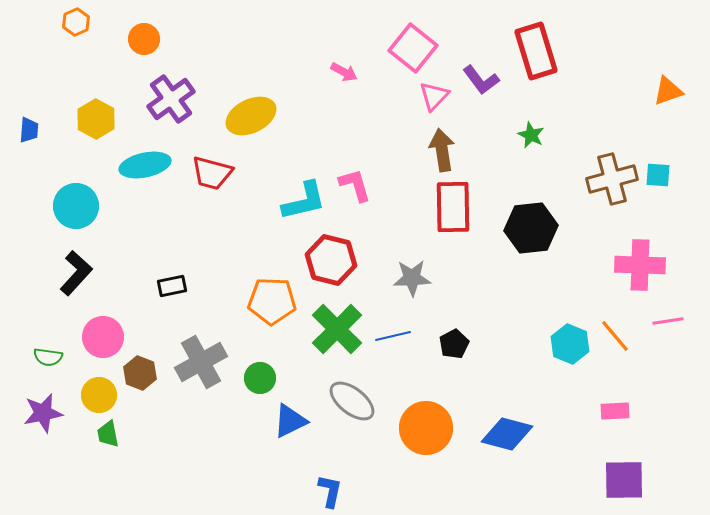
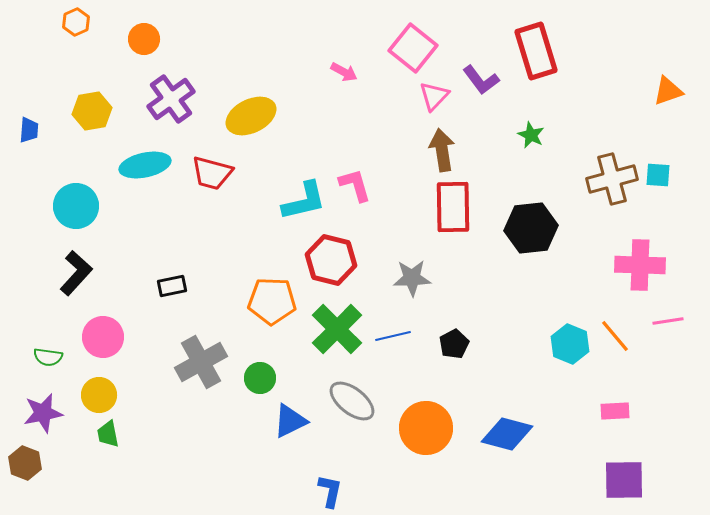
yellow hexagon at (96, 119): moved 4 px left, 8 px up; rotated 21 degrees clockwise
brown hexagon at (140, 373): moved 115 px left, 90 px down
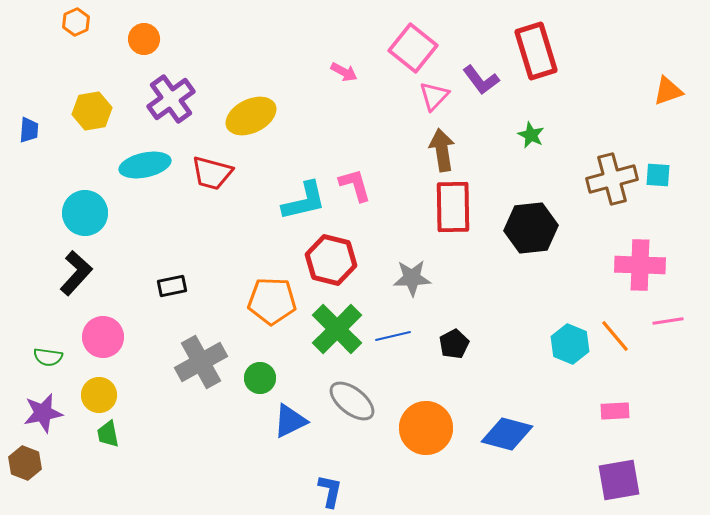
cyan circle at (76, 206): moved 9 px right, 7 px down
purple square at (624, 480): moved 5 px left; rotated 9 degrees counterclockwise
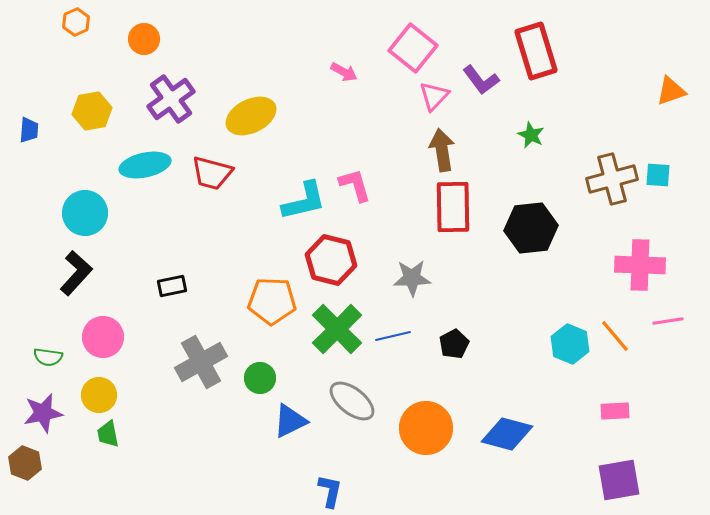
orange triangle at (668, 91): moved 3 px right
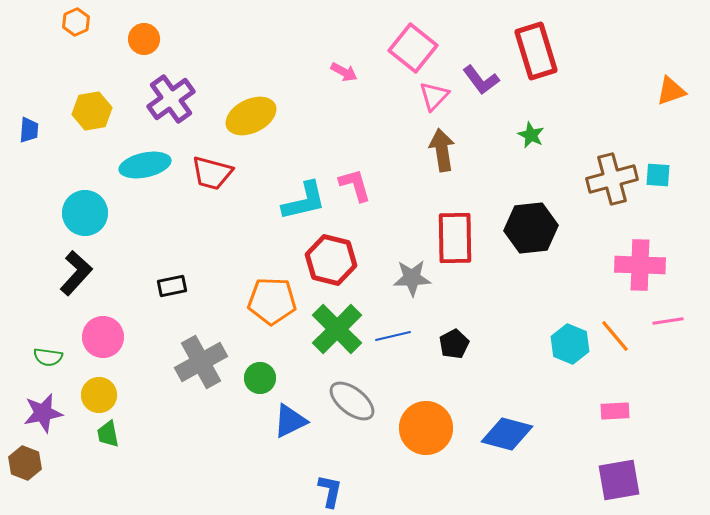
red rectangle at (453, 207): moved 2 px right, 31 px down
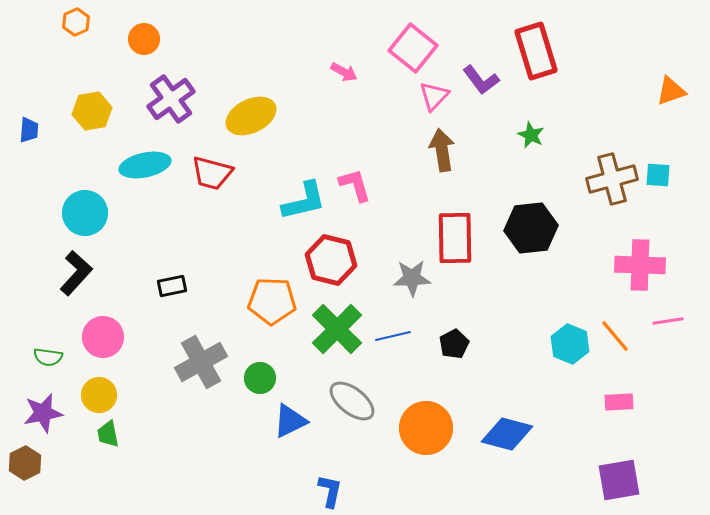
pink rectangle at (615, 411): moved 4 px right, 9 px up
brown hexagon at (25, 463): rotated 12 degrees clockwise
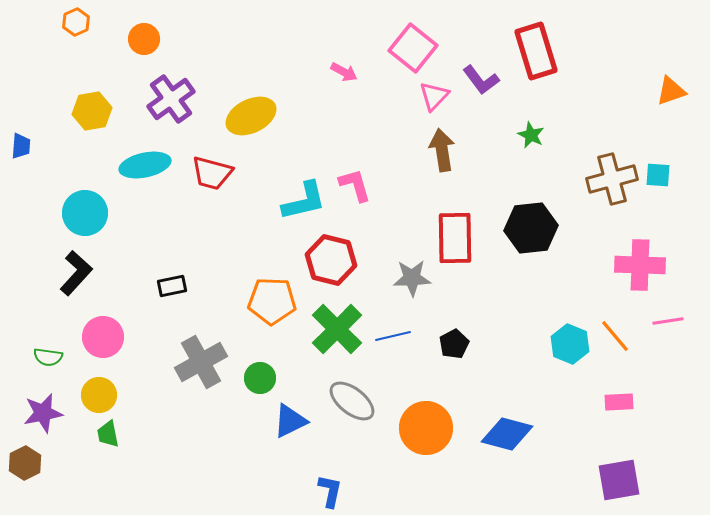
blue trapezoid at (29, 130): moved 8 px left, 16 px down
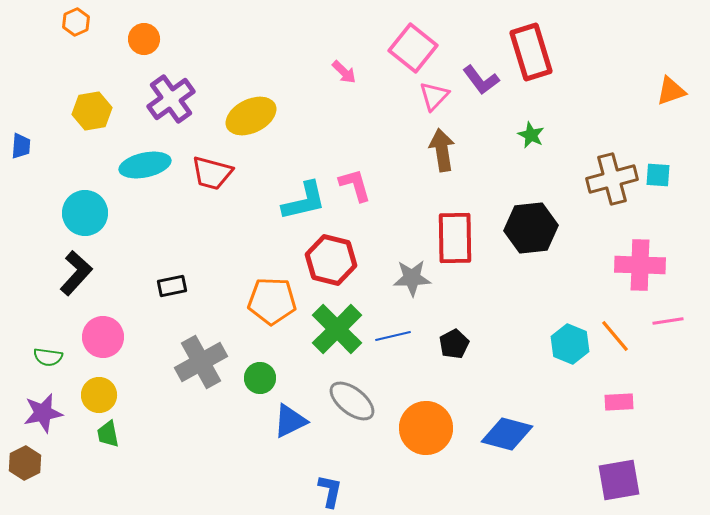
red rectangle at (536, 51): moved 5 px left, 1 px down
pink arrow at (344, 72): rotated 16 degrees clockwise
